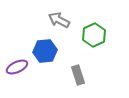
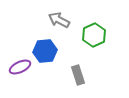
purple ellipse: moved 3 px right
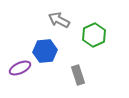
purple ellipse: moved 1 px down
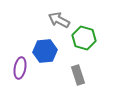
green hexagon: moved 10 px left, 3 px down; rotated 20 degrees counterclockwise
purple ellipse: rotated 55 degrees counterclockwise
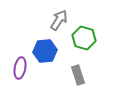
gray arrow: rotated 95 degrees clockwise
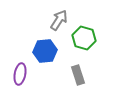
purple ellipse: moved 6 px down
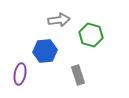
gray arrow: rotated 50 degrees clockwise
green hexagon: moved 7 px right, 3 px up
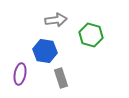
gray arrow: moved 3 px left
blue hexagon: rotated 15 degrees clockwise
gray rectangle: moved 17 px left, 3 px down
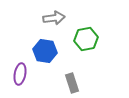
gray arrow: moved 2 px left, 2 px up
green hexagon: moved 5 px left, 4 px down; rotated 25 degrees counterclockwise
gray rectangle: moved 11 px right, 5 px down
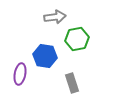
gray arrow: moved 1 px right, 1 px up
green hexagon: moved 9 px left
blue hexagon: moved 5 px down
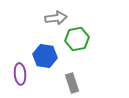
gray arrow: moved 1 px right, 1 px down
purple ellipse: rotated 15 degrees counterclockwise
